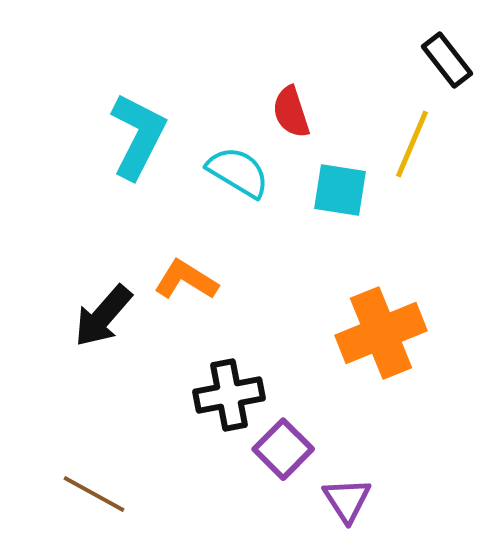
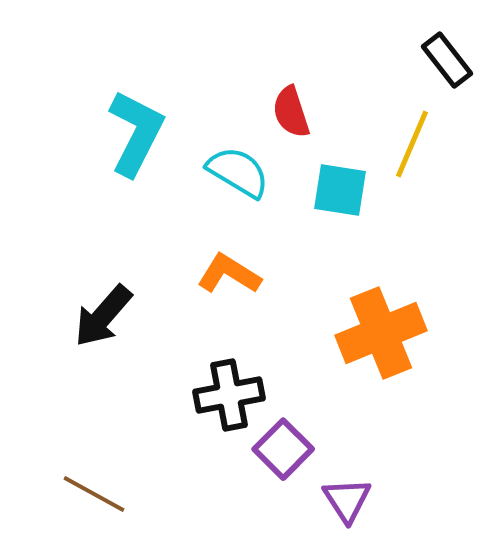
cyan L-shape: moved 2 px left, 3 px up
orange L-shape: moved 43 px right, 6 px up
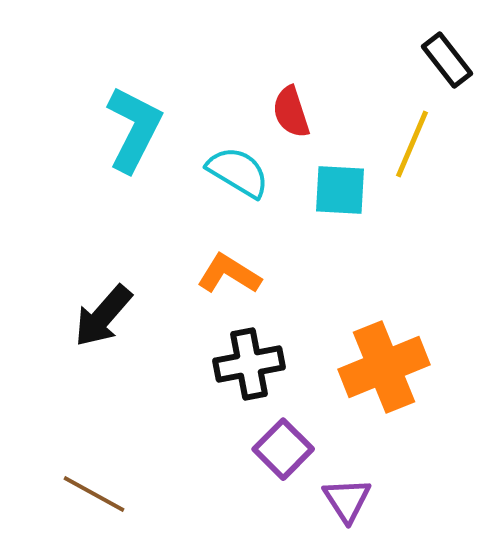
cyan L-shape: moved 2 px left, 4 px up
cyan square: rotated 6 degrees counterclockwise
orange cross: moved 3 px right, 34 px down
black cross: moved 20 px right, 31 px up
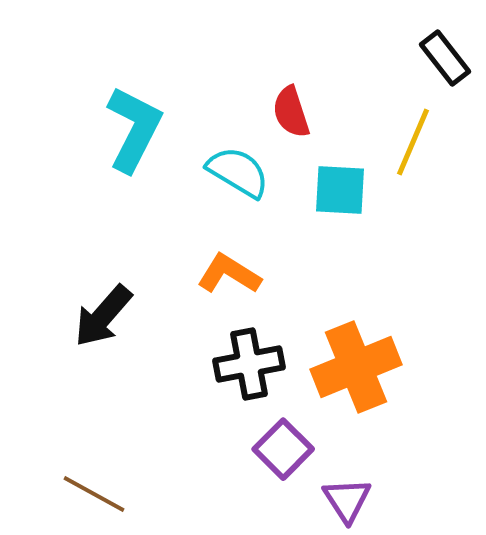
black rectangle: moved 2 px left, 2 px up
yellow line: moved 1 px right, 2 px up
orange cross: moved 28 px left
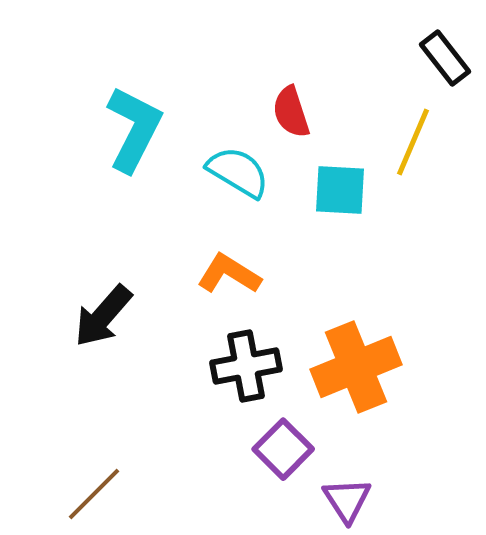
black cross: moved 3 px left, 2 px down
brown line: rotated 74 degrees counterclockwise
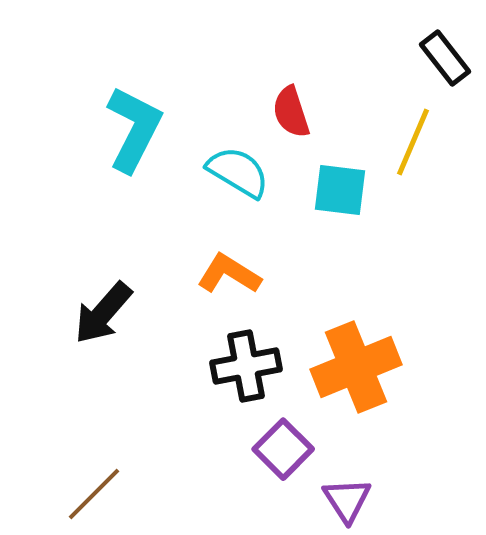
cyan square: rotated 4 degrees clockwise
black arrow: moved 3 px up
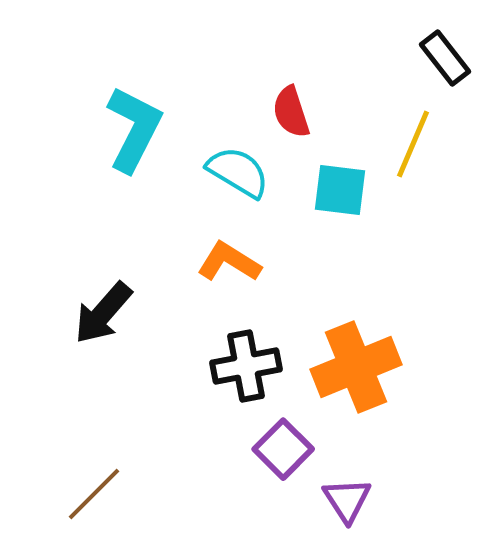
yellow line: moved 2 px down
orange L-shape: moved 12 px up
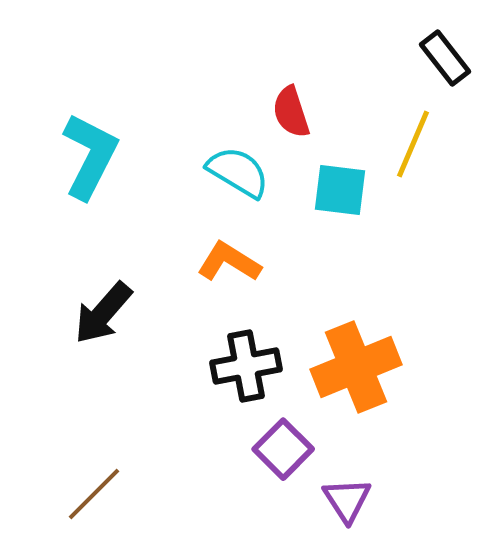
cyan L-shape: moved 44 px left, 27 px down
